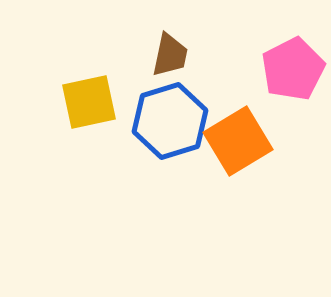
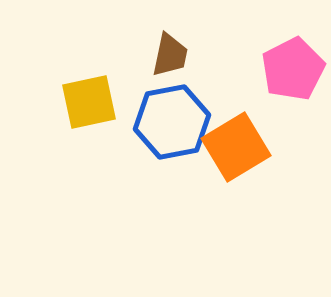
blue hexagon: moved 2 px right, 1 px down; rotated 6 degrees clockwise
orange square: moved 2 px left, 6 px down
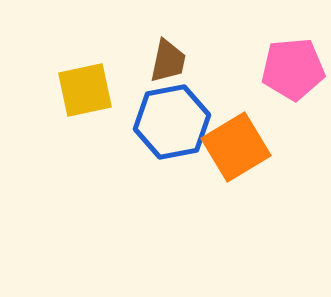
brown trapezoid: moved 2 px left, 6 px down
pink pentagon: rotated 22 degrees clockwise
yellow square: moved 4 px left, 12 px up
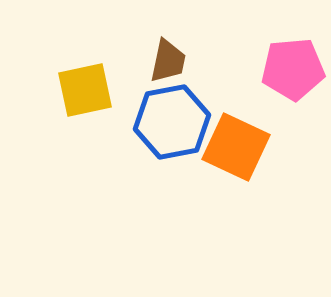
orange square: rotated 34 degrees counterclockwise
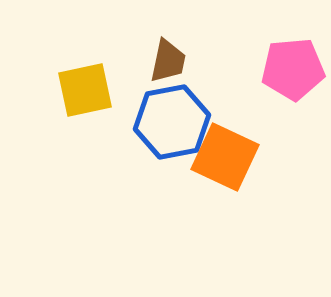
orange square: moved 11 px left, 10 px down
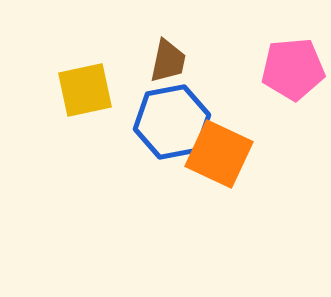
orange square: moved 6 px left, 3 px up
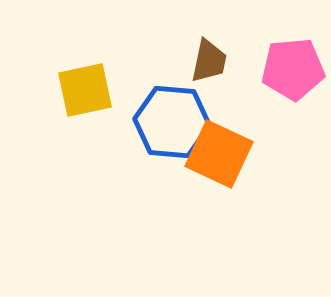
brown trapezoid: moved 41 px right
blue hexagon: rotated 16 degrees clockwise
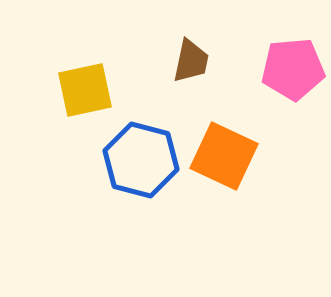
brown trapezoid: moved 18 px left
blue hexagon: moved 31 px left, 38 px down; rotated 10 degrees clockwise
orange square: moved 5 px right, 2 px down
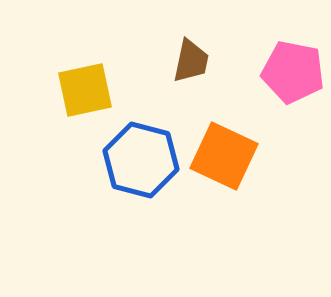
pink pentagon: moved 3 px down; rotated 16 degrees clockwise
